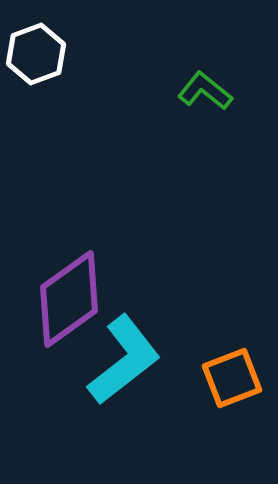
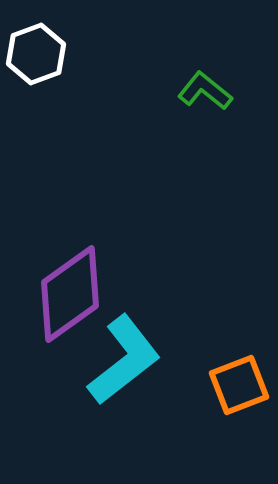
purple diamond: moved 1 px right, 5 px up
orange square: moved 7 px right, 7 px down
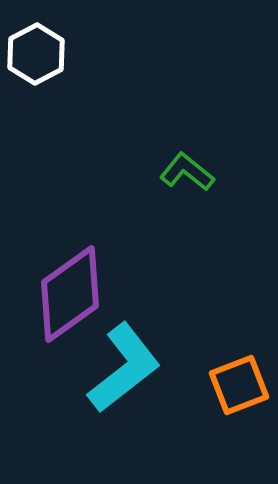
white hexagon: rotated 8 degrees counterclockwise
green L-shape: moved 18 px left, 81 px down
cyan L-shape: moved 8 px down
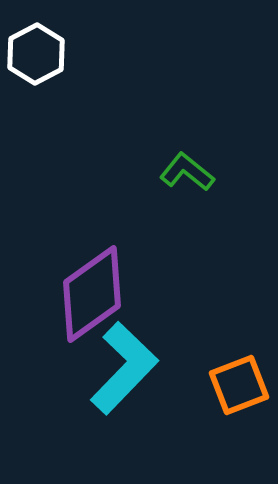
purple diamond: moved 22 px right
cyan L-shape: rotated 8 degrees counterclockwise
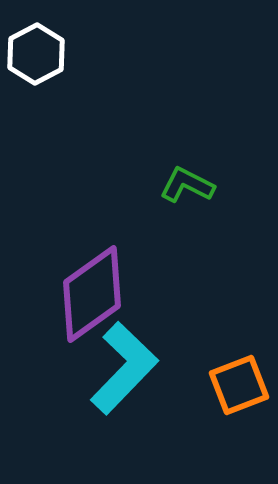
green L-shape: moved 13 px down; rotated 12 degrees counterclockwise
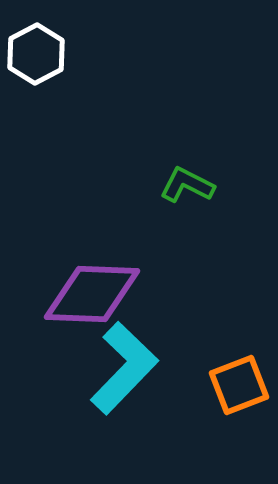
purple diamond: rotated 38 degrees clockwise
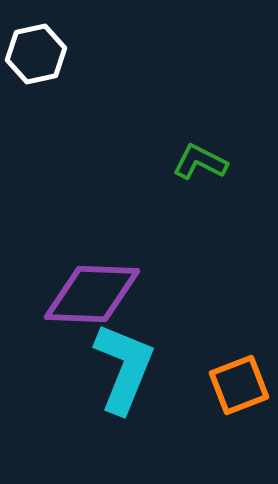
white hexagon: rotated 16 degrees clockwise
green L-shape: moved 13 px right, 23 px up
cyan L-shape: rotated 22 degrees counterclockwise
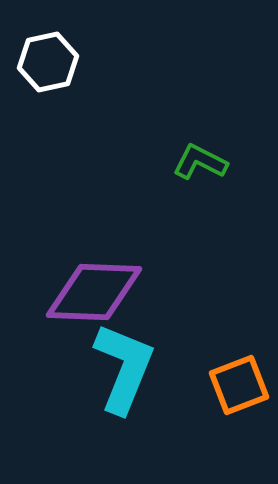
white hexagon: moved 12 px right, 8 px down
purple diamond: moved 2 px right, 2 px up
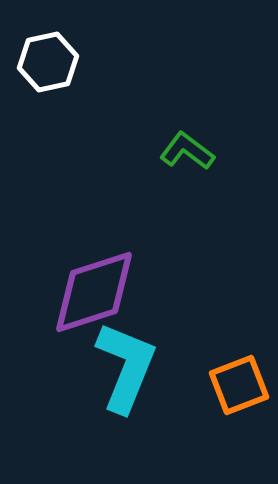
green L-shape: moved 13 px left, 11 px up; rotated 10 degrees clockwise
purple diamond: rotated 20 degrees counterclockwise
cyan L-shape: moved 2 px right, 1 px up
